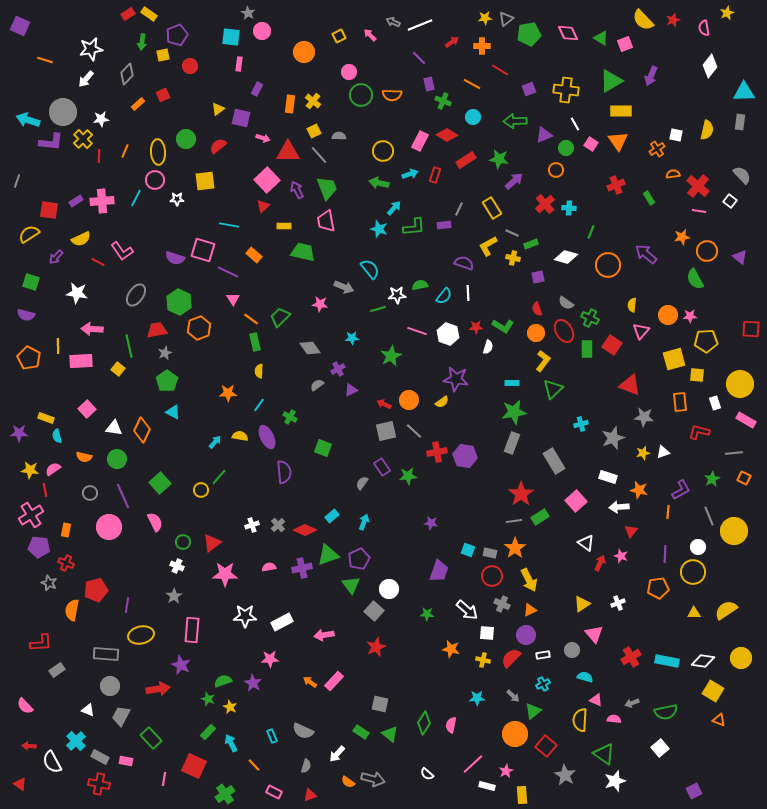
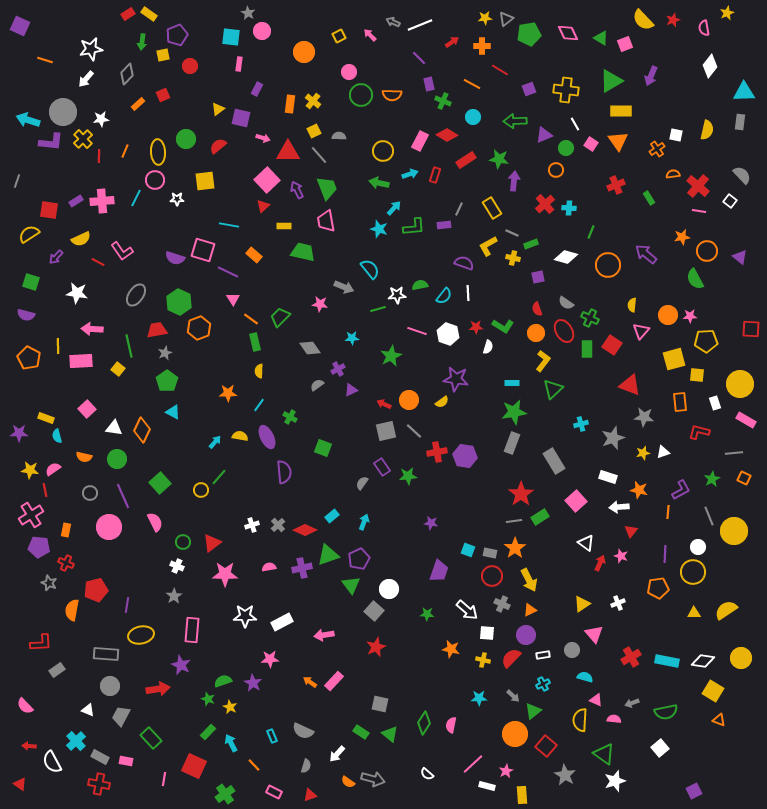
purple arrow at (514, 181): rotated 42 degrees counterclockwise
cyan star at (477, 698): moved 2 px right
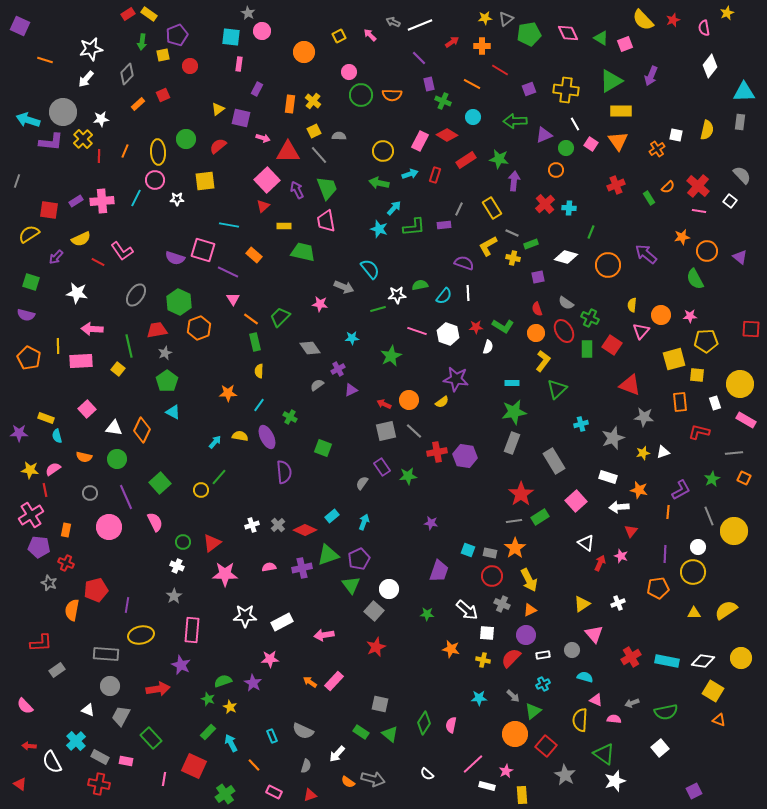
orange semicircle at (673, 174): moved 5 px left, 13 px down; rotated 144 degrees clockwise
orange circle at (668, 315): moved 7 px left
green triangle at (553, 389): moved 4 px right
purple line at (123, 496): moved 3 px right, 1 px down
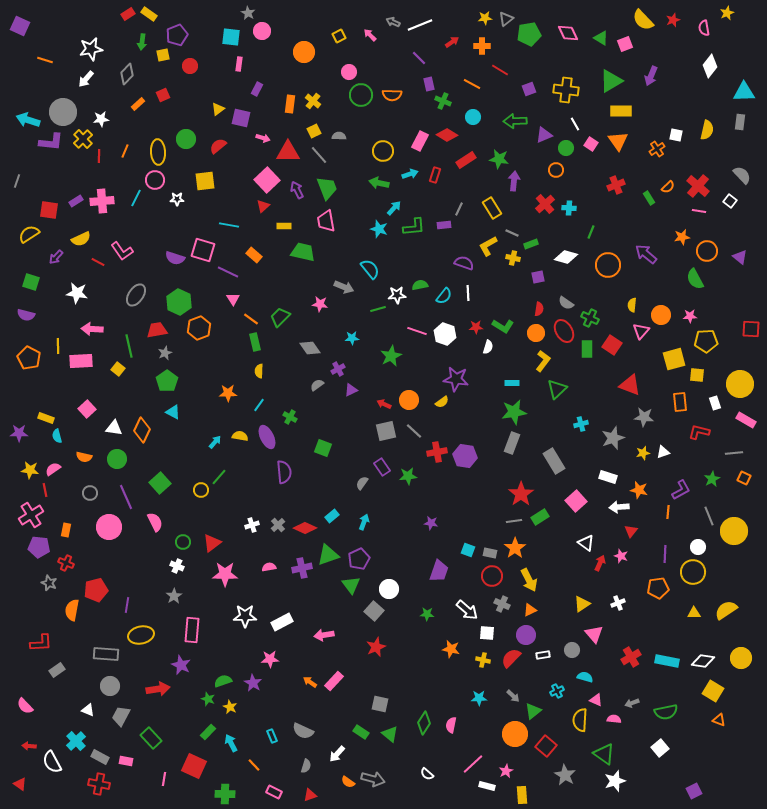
red semicircle at (537, 309): moved 2 px right; rotated 152 degrees counterclockwise
white hexagon at (448, 334): moved 3 px left
red diamond at (305, 530): moved 2 px up
cyan cross at (543, 684): moved 14 px right, 7 px down
green cross at (225, 794): rotated 36 degrees clockwise
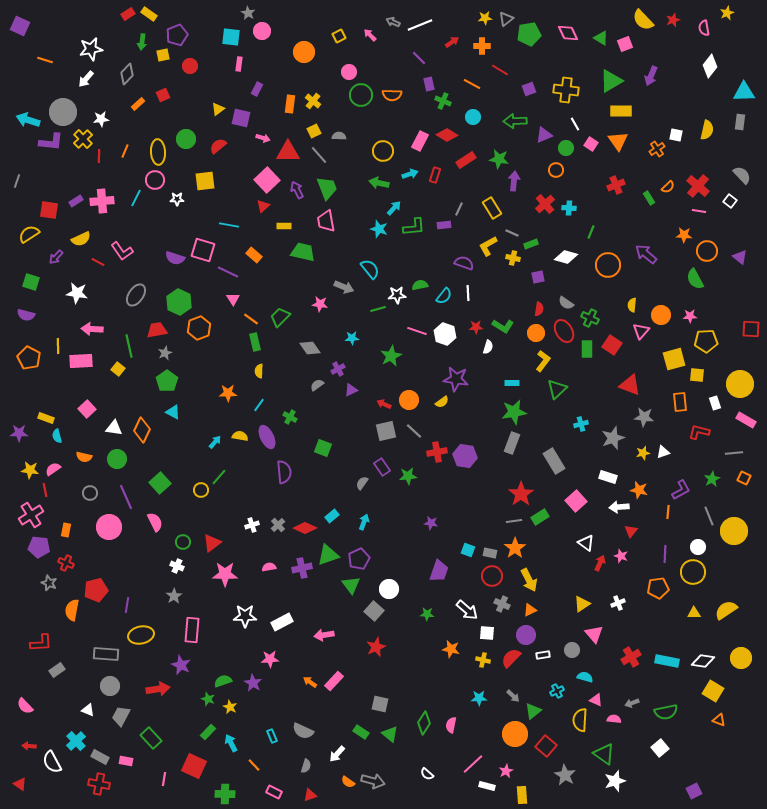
orange star at (682, 237): moved 2 px right, 2 px up; rotated 14 degrees clockwise
gray arrow at (373, 779): moved 2 px down
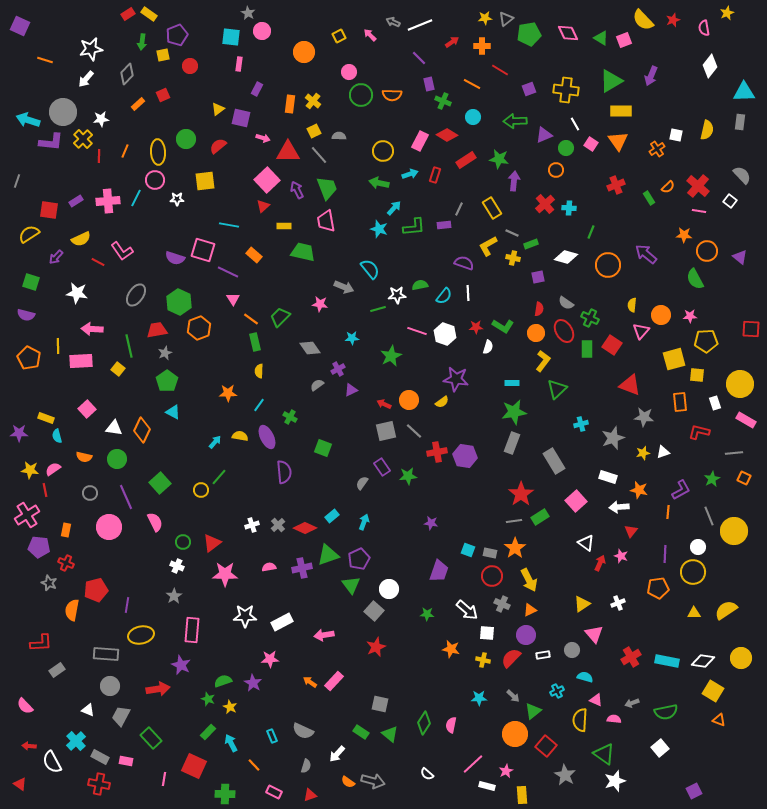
pink square at (625, 44): moved 1 px left, 4 px up
pink cross at (102, 201): moved 6 px right
pink cross at (31, 515): moved 4 px left
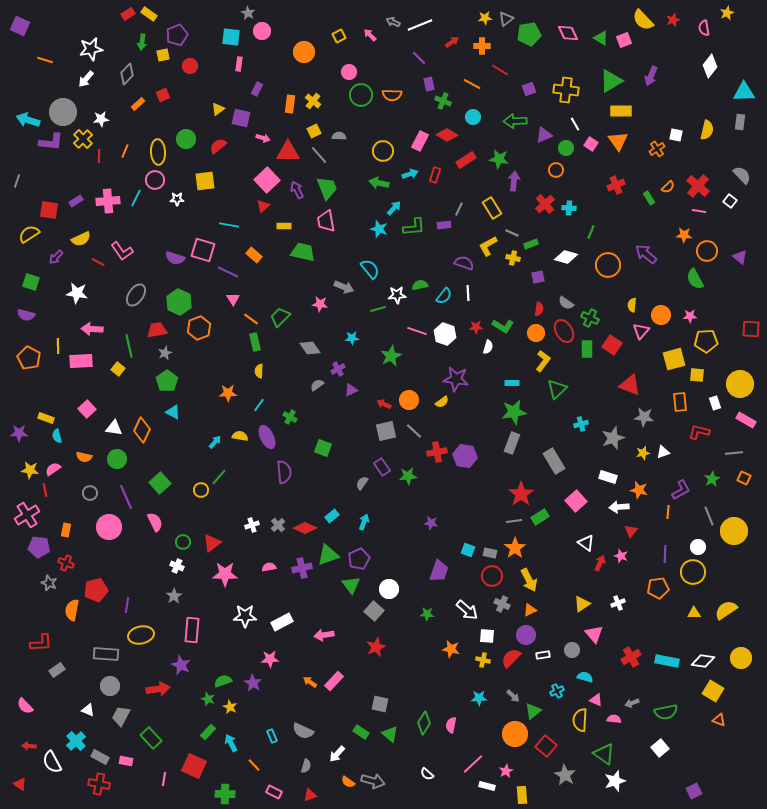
white square at (487, 633): moved 3 px down
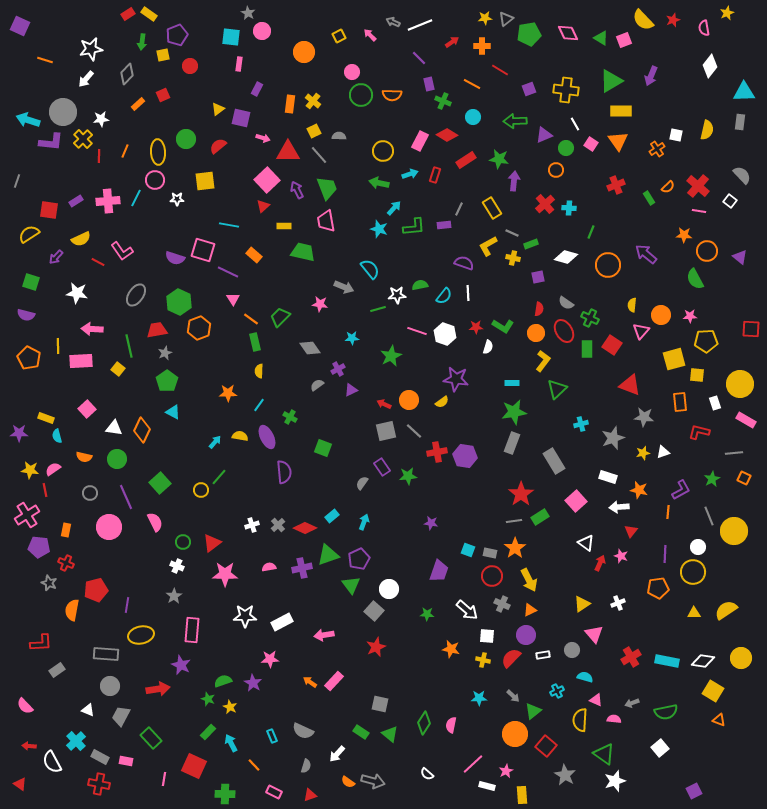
pink circle at (349, 72): moved 3 px right
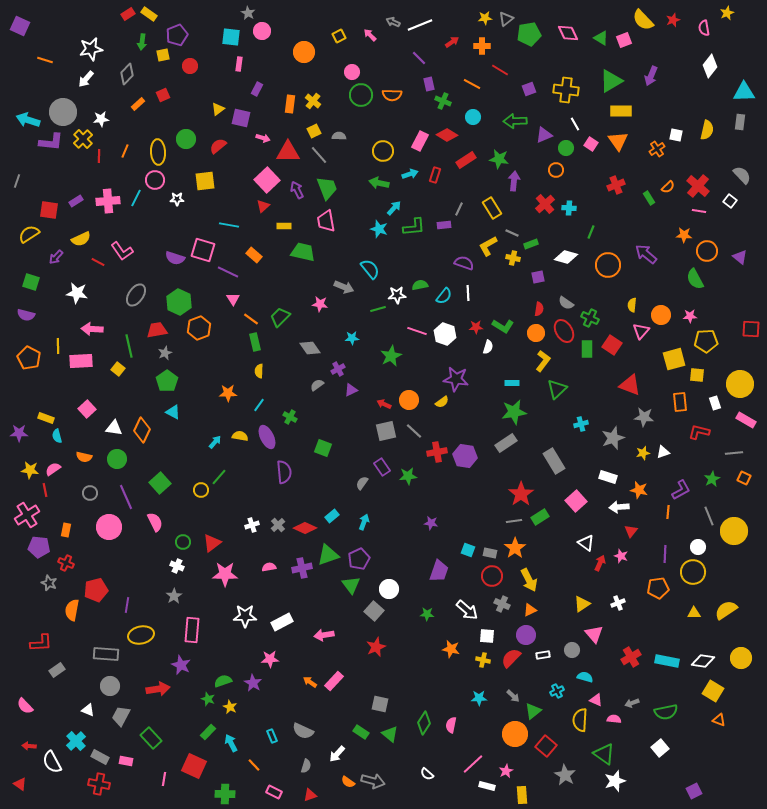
gray rectangle at (512, 443): moved 6 px left; rotated 35 degrees clockwise
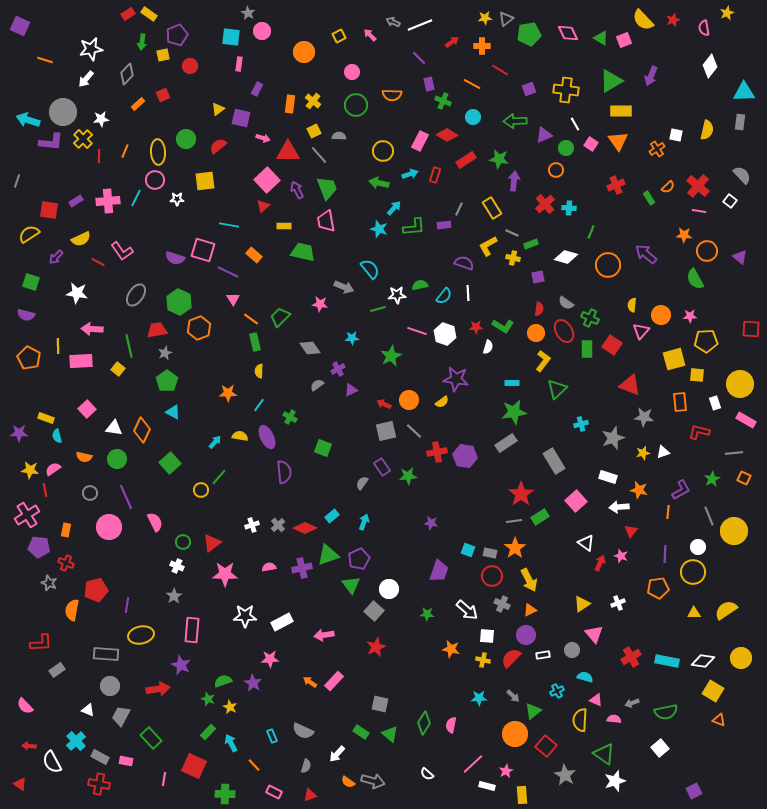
green circle at (361, 95): moved 5 px left, 10 px down
green square at (160, 483): moved 10 px right, 20 px up
